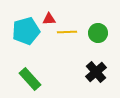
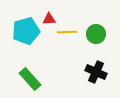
green circle: moved 2 px left, 1 px down
black cross: rotated 25 degrees counterclockwise
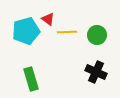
red triangle: moved 1 px left; rotated 40 degrees clockwise
green circle: moved 1 px right, 1 px down
green rectangle: moved 1 px right; rotated 25 degrees clockwise
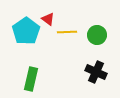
cyan pentagon: rotated 20 degrees counterclockwise
green rectangle: rotated 30 degrees clockwise
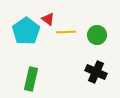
yellow line: moved 1 px left
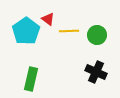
yellow line: moved 3 px right, 1 px up
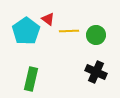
green circle: moved 1 px left
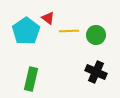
red triangle: moved 1 px up
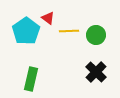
black cross: rotated 20 degrees clockwise
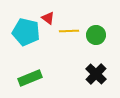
cyan pentagon: moved 1 px down; rotated 24 degrees counterclockwise
black cross: moved 2 px down
green rectangle: moved 1 px left, 1 px up; rotated 55 degrees clockwise
